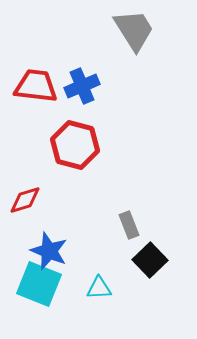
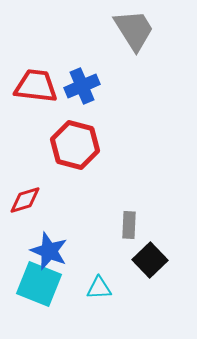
gray rectangle: rotated 24 degrees clockwise
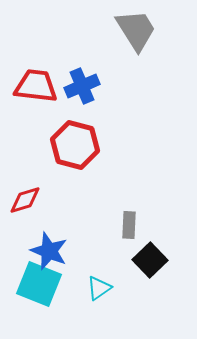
gray trapezoid: moved 2 px right
cyan triangle: rotated 32 degrees counterclockwise
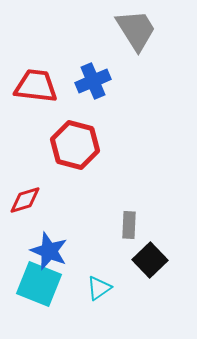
blue cross: moved 11 px right, 5 px up
